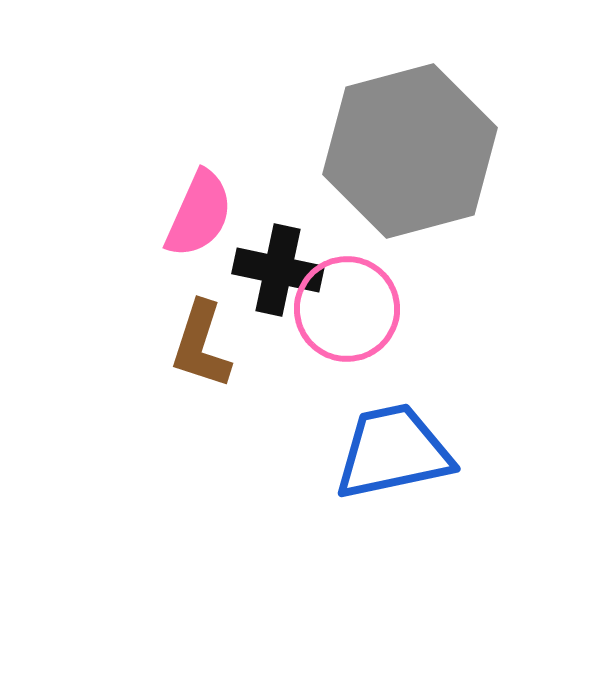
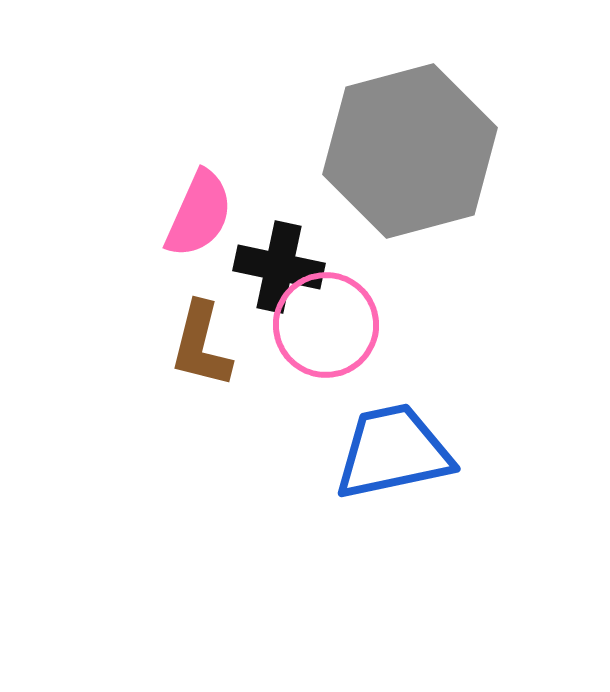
black cross: moved 1 px right, 3 px up
pink circle: moved 21 px left, 16 px down
brown L-shape: rotated 4 degrees counterclockwise
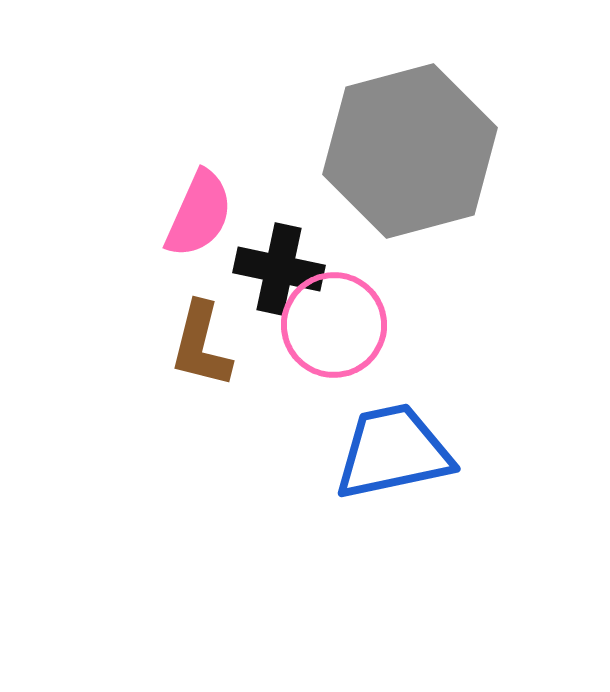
black cross: moved 2 px down
pink circle: moved 8 px right
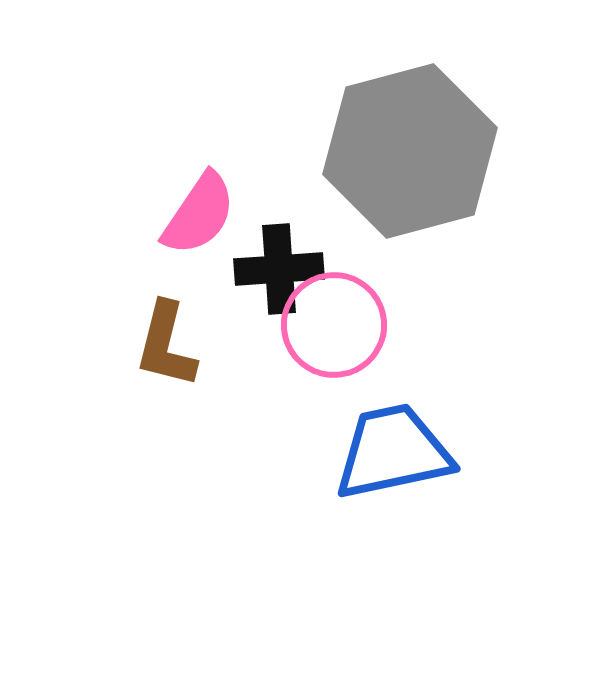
pink semicircle: rotated 10 degrees clockwise
black cross: rotated 16 degrees counterclockwise
brown L-shape: moved 35 px left
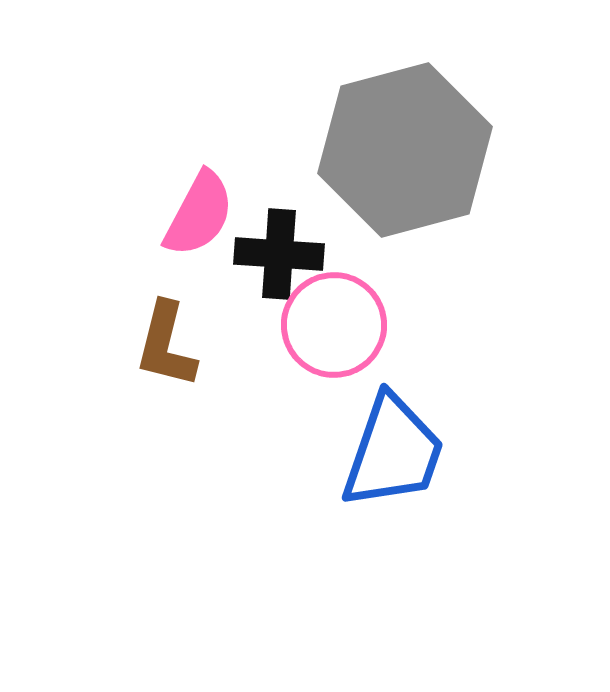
gray hexagon: moved 5 px left, 1 px up
pink semicircle: rotated 6 degrees counterclockwise
black cross: moved 15 px up; rotated 8 degrees clockwise
blue trapezoid: rotated 121 degrees clockwise
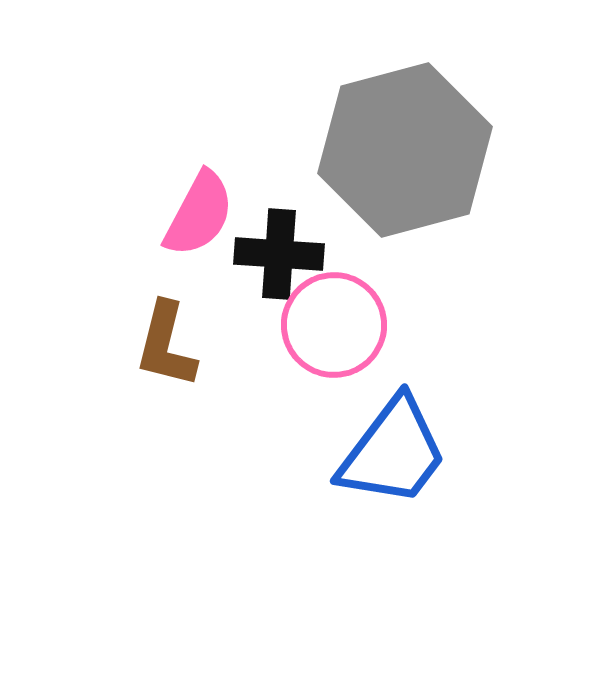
blue trapezoid: rotated 18 degrees clockwise
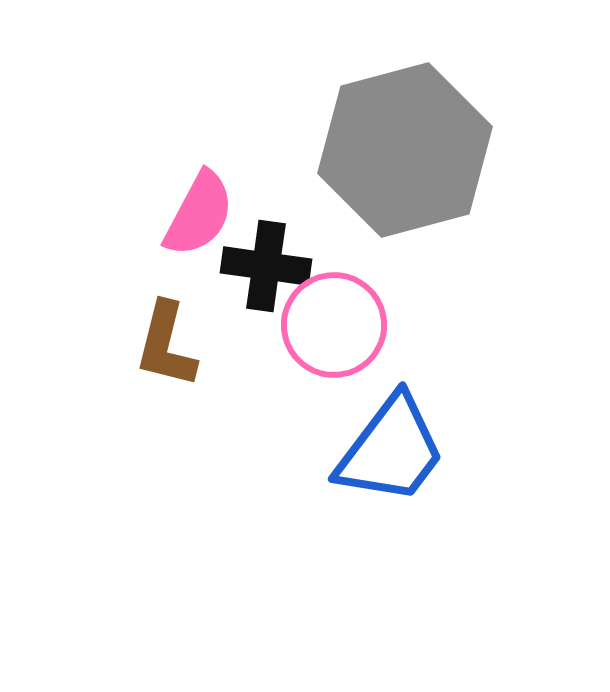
black cross: moved 13 px left, 12 px down; rotated 4 degrees clockwise
blue trapezoid: moved 2 px left, 2 px up
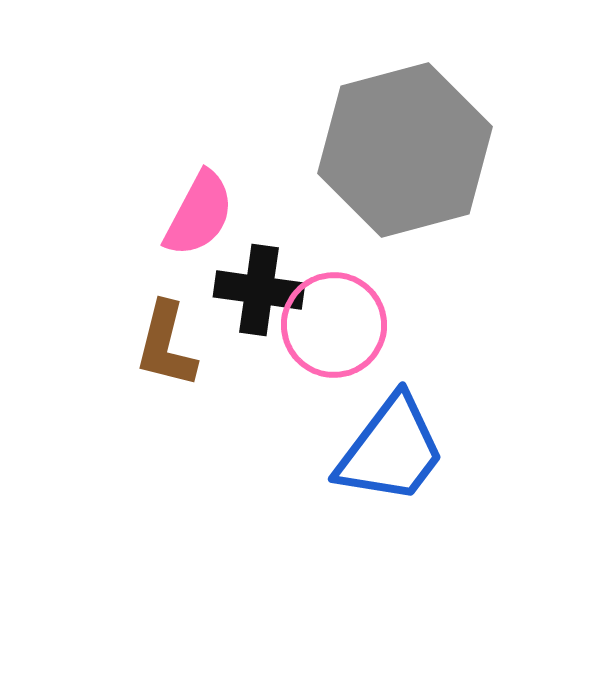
black cross: moved 7 px left, 24 px down
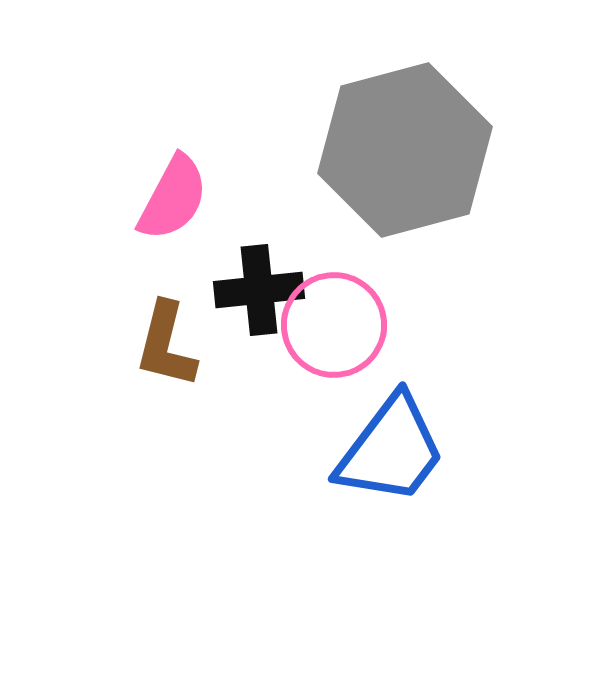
pink semicircle: moved 26 px left, 16 px up
black cross: rotated 14 degrees counterclockwise
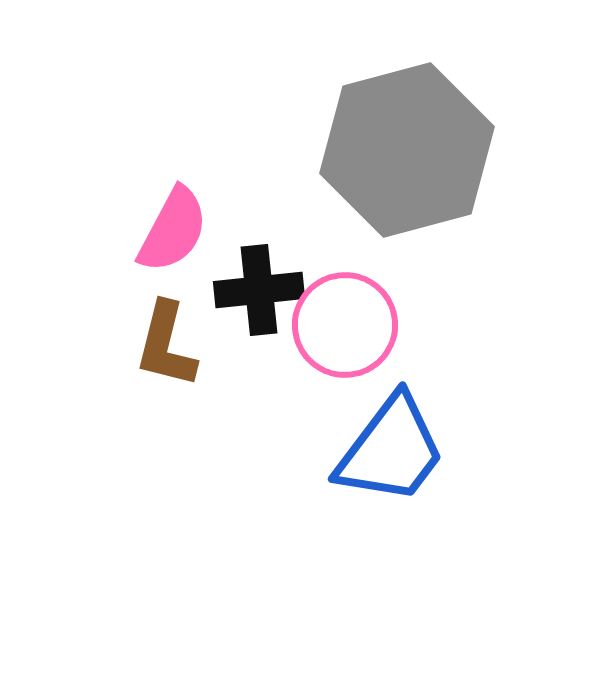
gray hexagon: moved 2 px right
pink semicircle: moved 32 px down
pink circle: moved 11 px right
